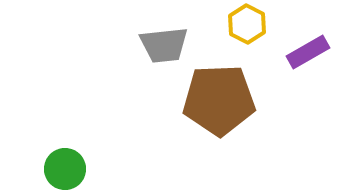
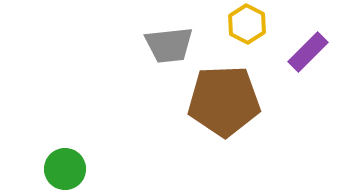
gray trapezoid: moved 5 px right
purple rectangle: rotated 15 degrees counterclockwise
brown pentagon: moved 5 px right, 1 px down
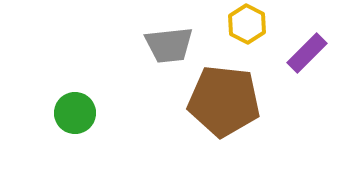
purple rectangle: moved 1 px left, 1 px down
brown pentagon: rotated 8 degrees clockwise
green circle: moved 10 px right, 56 px up
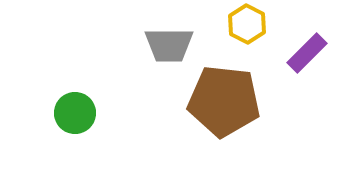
gray trapezoid: rotated 6 degrees clockwise
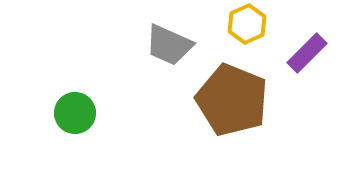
yellow hexagon: rotated 9 degrees clockwise
gray trapezoid: rotated 24 degrees clockwise
brown pentagon: moved 8 px right, 1 px up; rotated 16 degrees clockwise
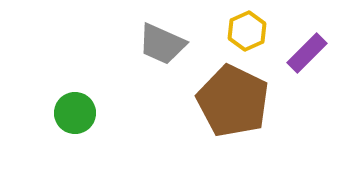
yellow hexagon: moved 7 px down
gray trapezoid: moved 7 px left, 1 px up
brown pentagon: moved 1 px right, 1 px down; rotated 4 degrees clockwise
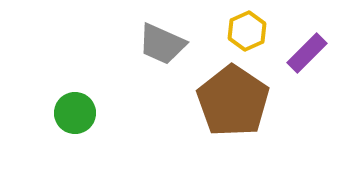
brown pentagon: rotated 8 degrees clockwise
